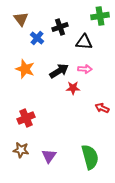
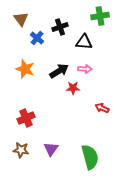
purple triangle: moved 2 px right, 7 px up
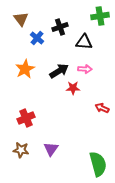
orange star: rotated 24 degrees clockwise
green semicircle: moved 8 px right, 7 px down
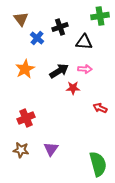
red arrow: moved 2 px left
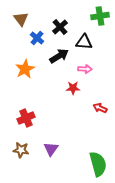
black cross: rotated 21 degrees counterclockwise
black arrow: moved 15 px up
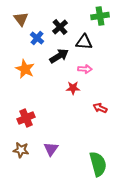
orange star: rotated 18 degrees counterclockwise
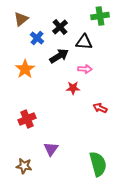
brown triangle: rotated 28 degrees clockwise
orange star: rotated 12 degrees clockwise
red cross: moved 1 px right, 1 px down
brown star: moved 3 px right, 16 px down
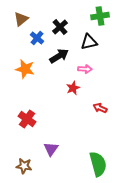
black triangle: moved 5 px right; rotated 18 degrees counterclockwise
orange star: rotated 24 degrees counterclockwise
red star: rotated 24 degrees counterclockwise
red cross: rotated 30 degrees counterclockwise
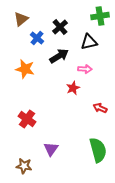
green semicircle: moved 14 px up
